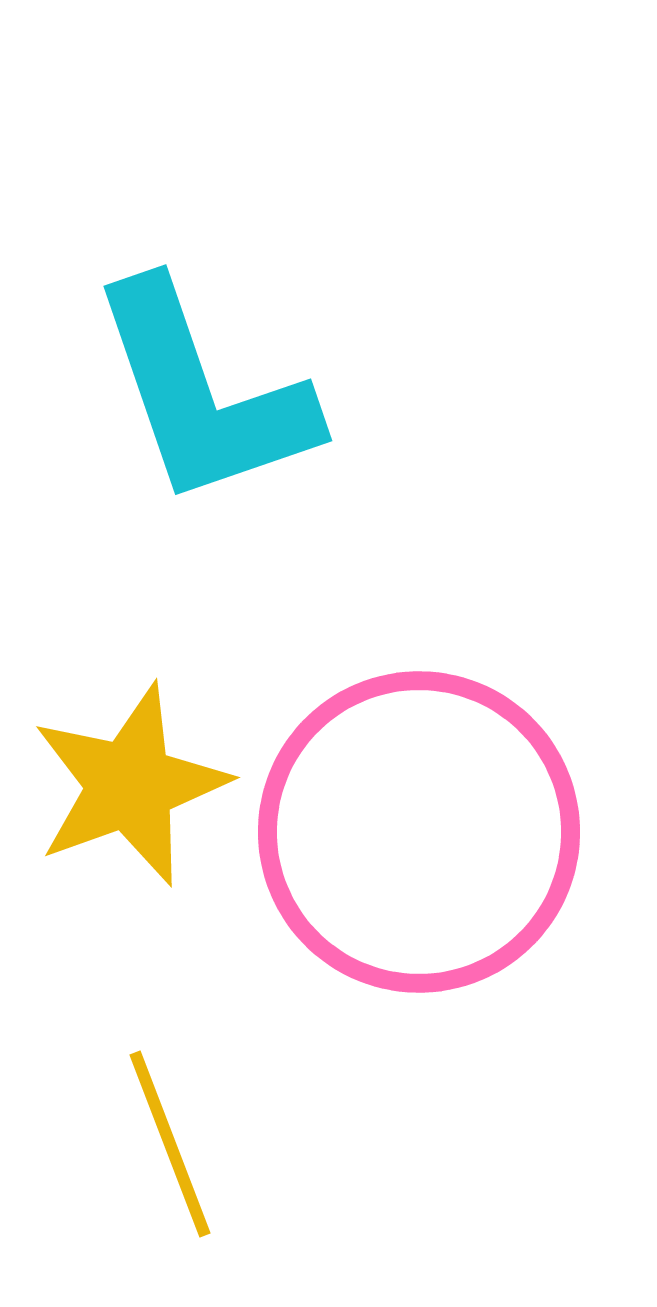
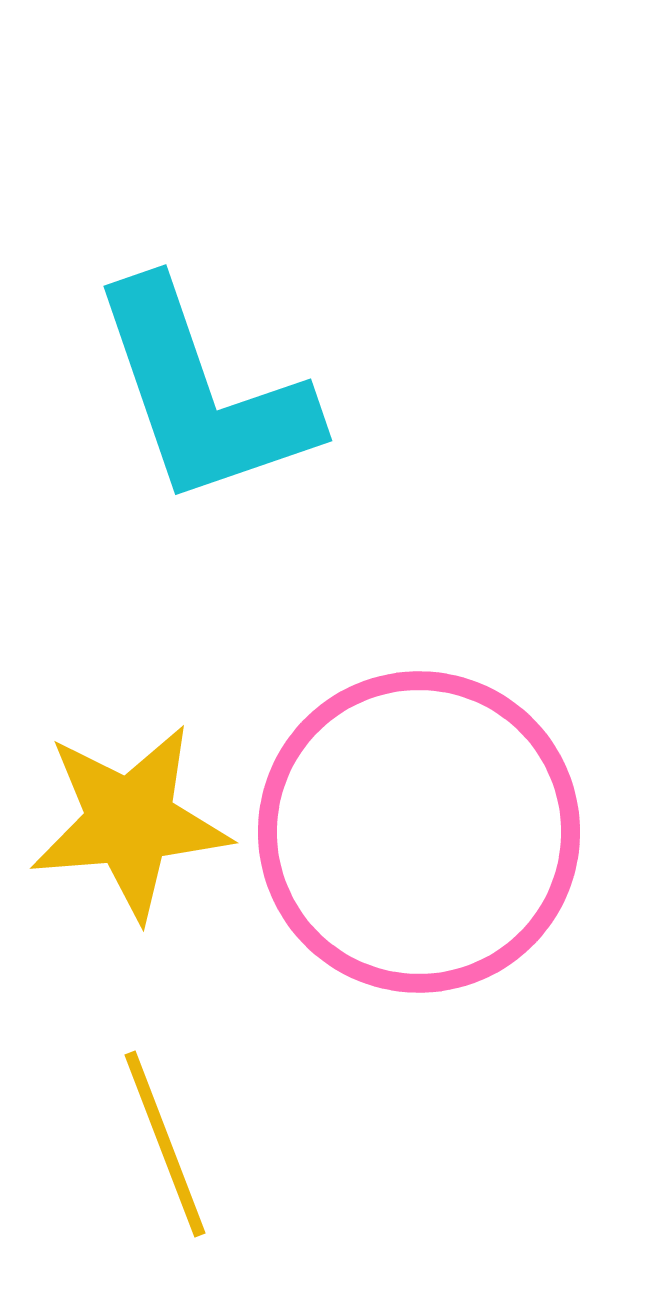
yellow star: moved 37 px down; rotated 15 degrees clockwise
yellow line: moved 5 px left
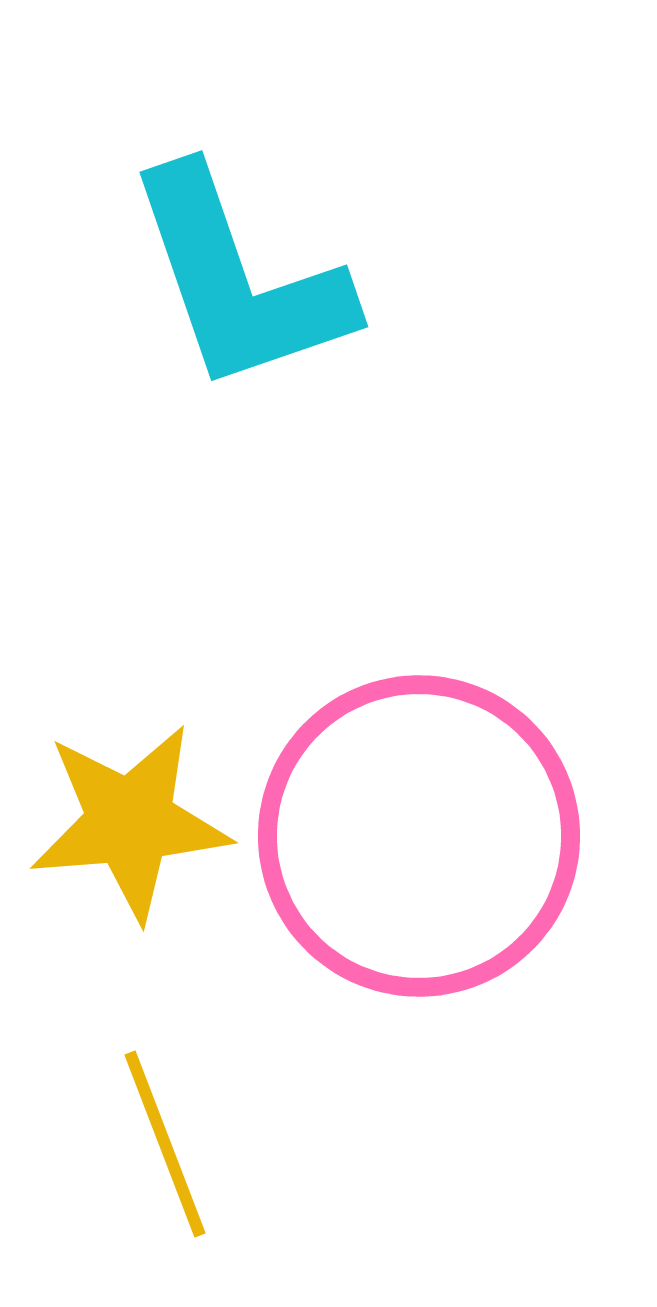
cyan L-shape: moved 36 px right, 114 px up
pink circle: moved 4 px down
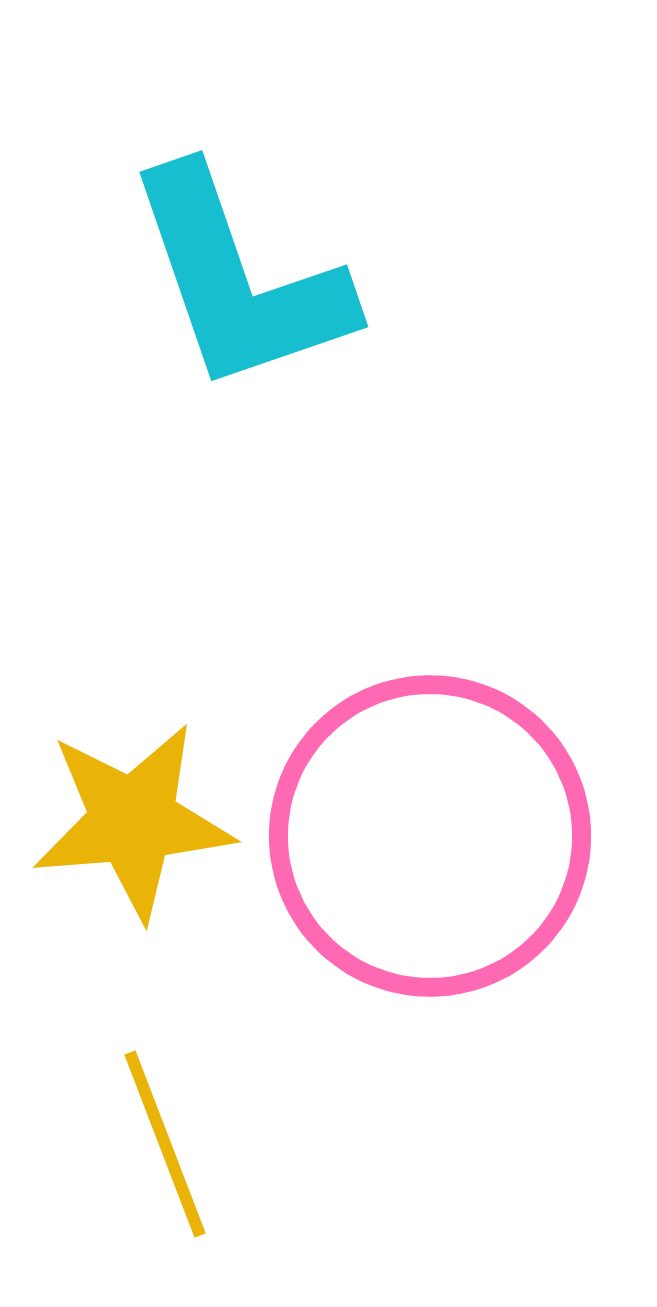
yellow star: moved 3 px right, 1 px up
pink circle: moved 11 px right
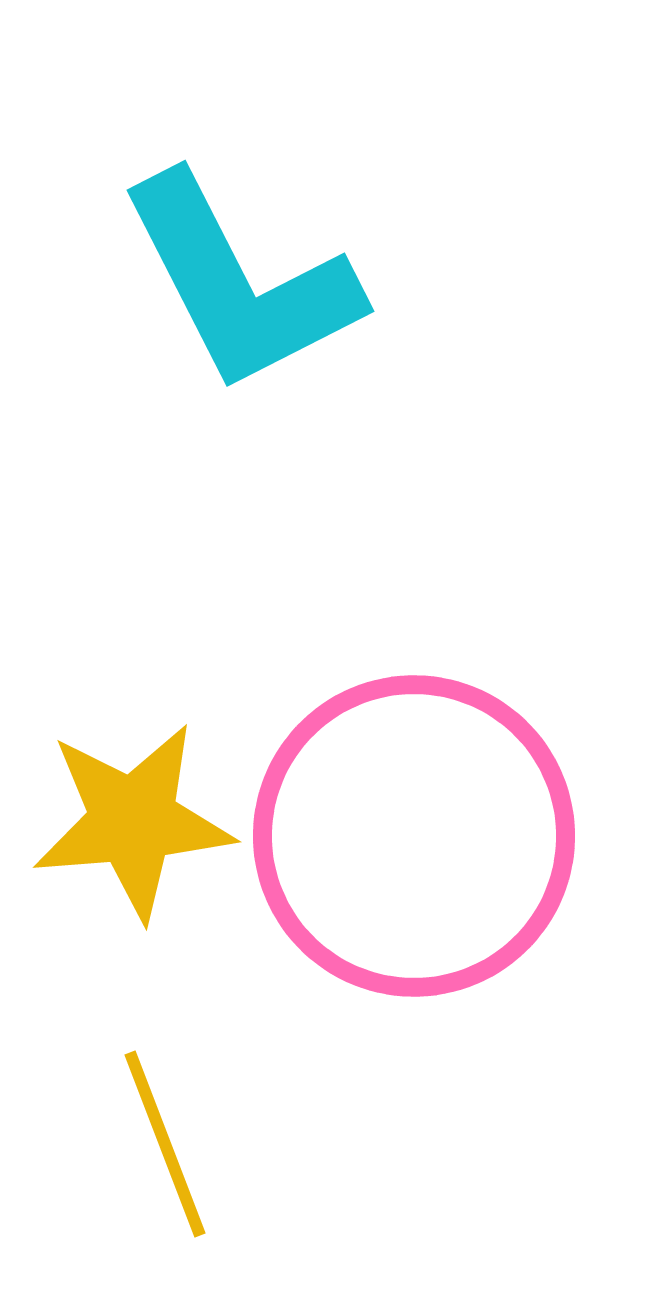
cyan L-shape: moved 1 px right, 3 px down; rotated 8 degrees counterclockwise
pink circle: moved 16 px left
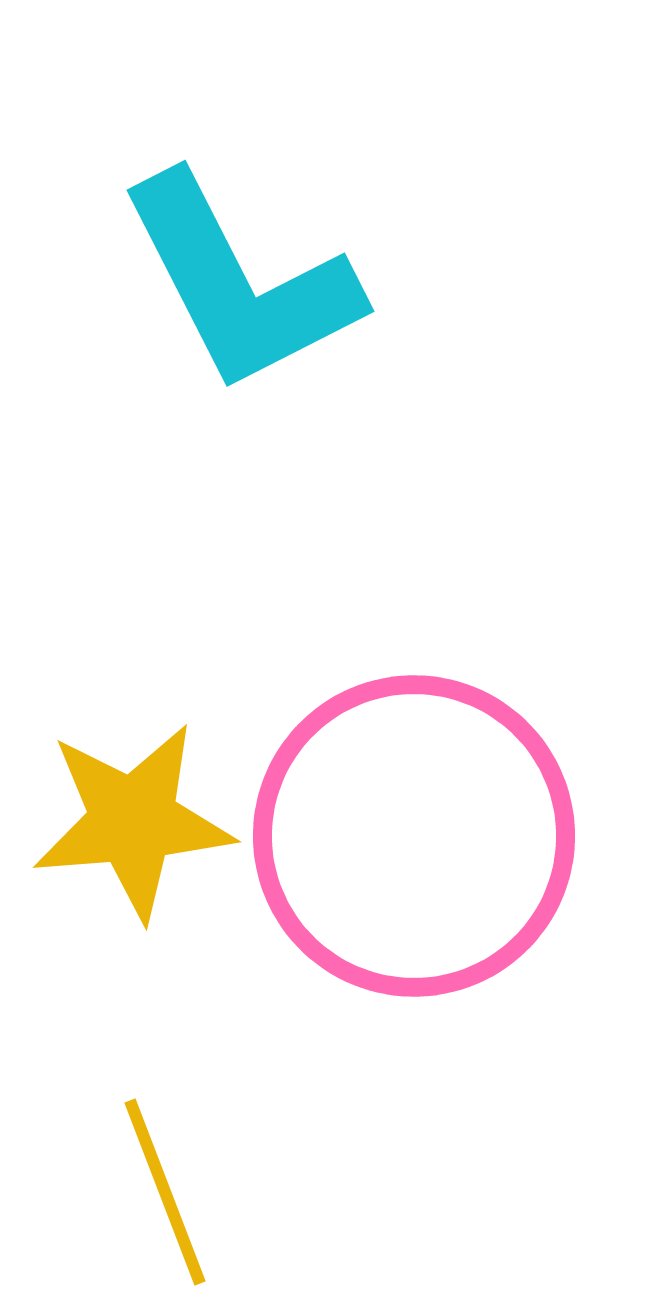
yellow line: moved 48 px down
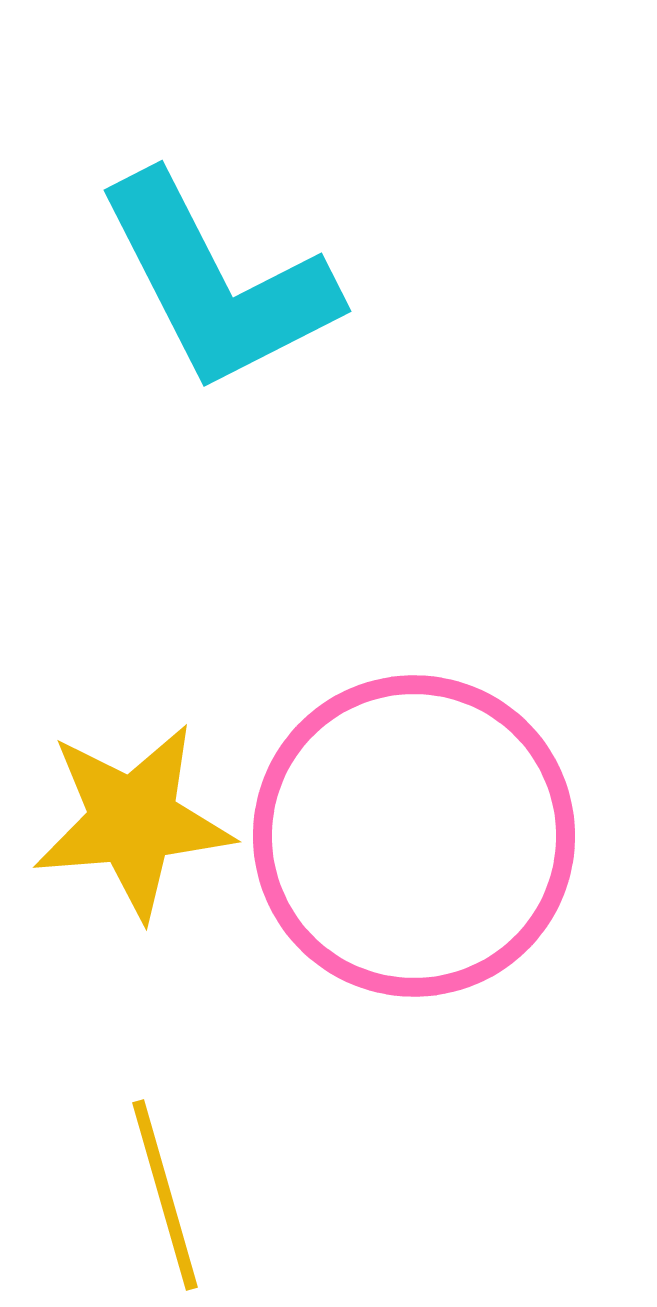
cyan L-shape: moved 23 px left
yellow line: moved 3 px down; rotated 5 degrees clockwise
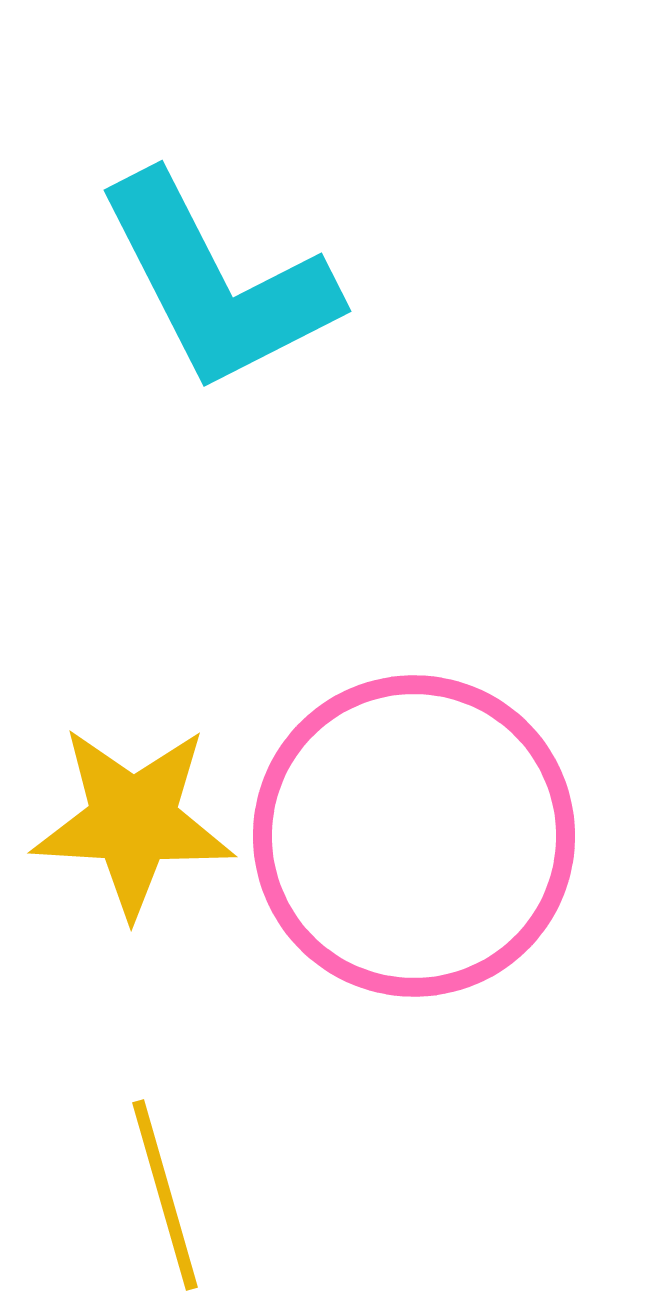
yellow star: rotated 8 degrees clockwise
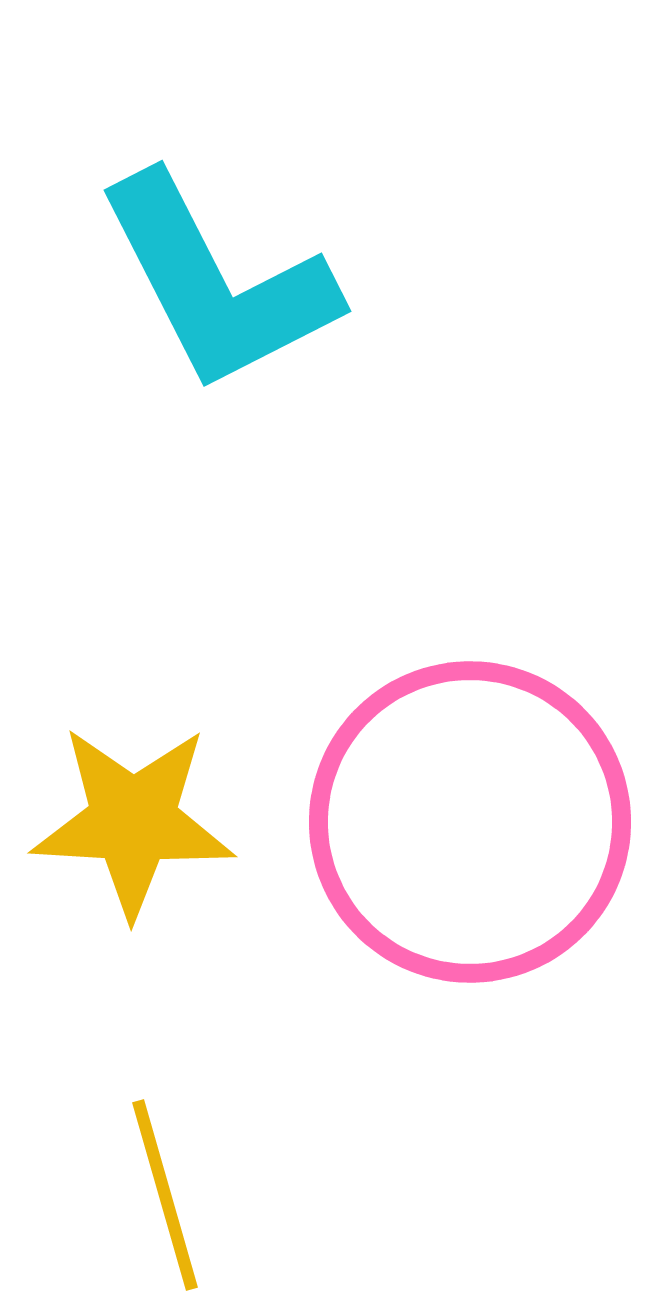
pink circle: moved 56 px right, 14 px up
